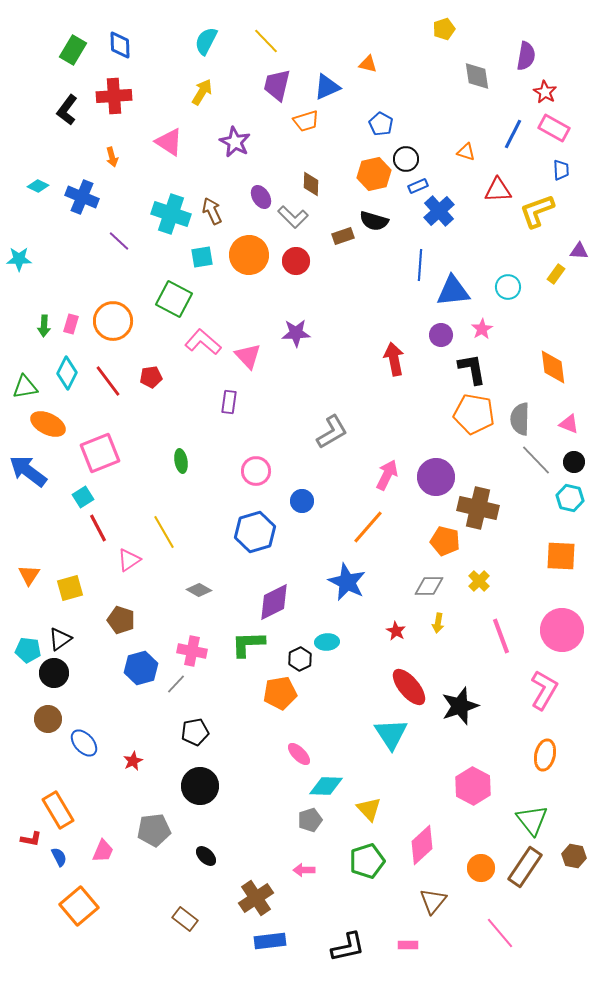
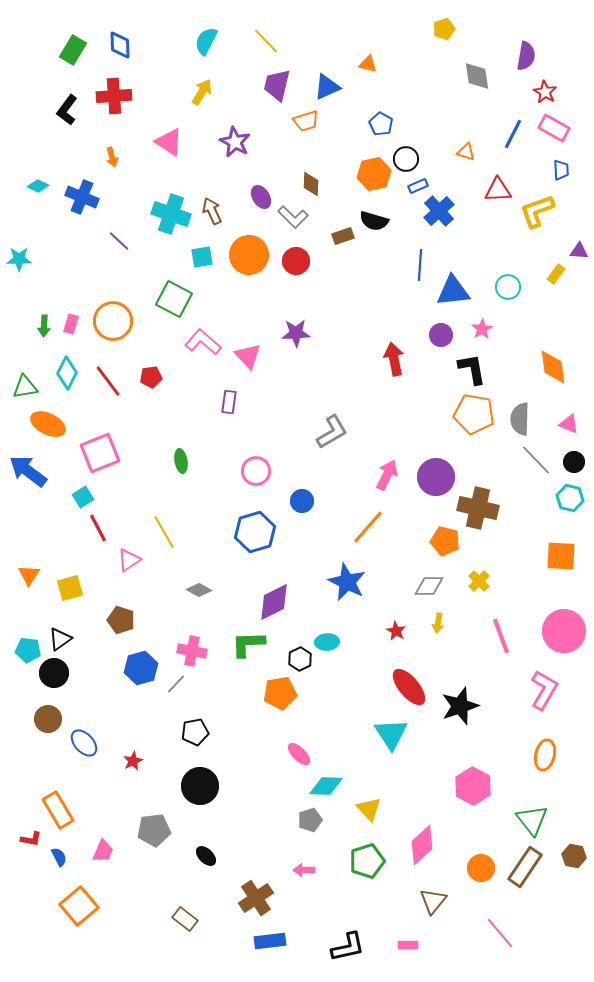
pink circle at (562, 630): moved 2 px right, 1 px down
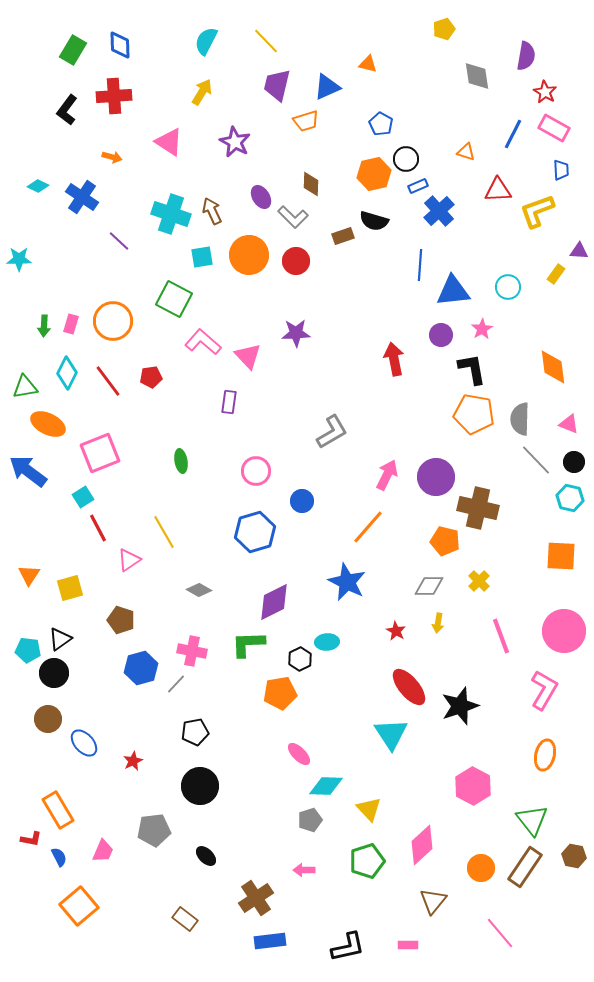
orange arrow at (112, 157): rotated 60 degrees counterclockwise
blue cross at (82, 197): rotated 12 degrees clockwise
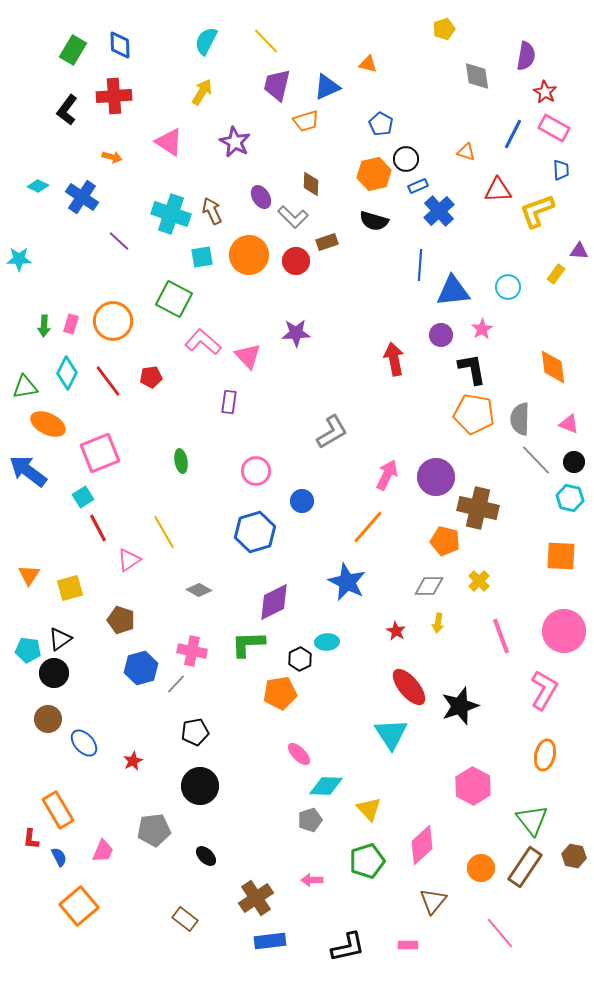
brown rectangle at (343, 236): moved 16 px left, 6 px down
red L-shape at (31, 839): rotated 85 degrees clockwise
pink arrow at (304, 870): moved 8 px right, 10 px down
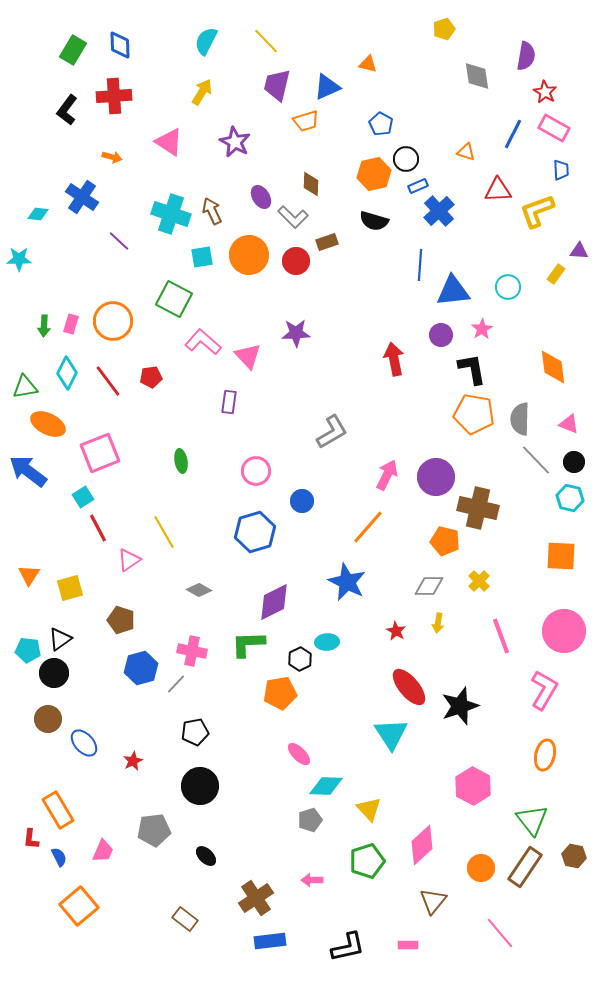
cyan diamond at (38, 186): moved 28 px down; rotated 20 degrees counterclockwise
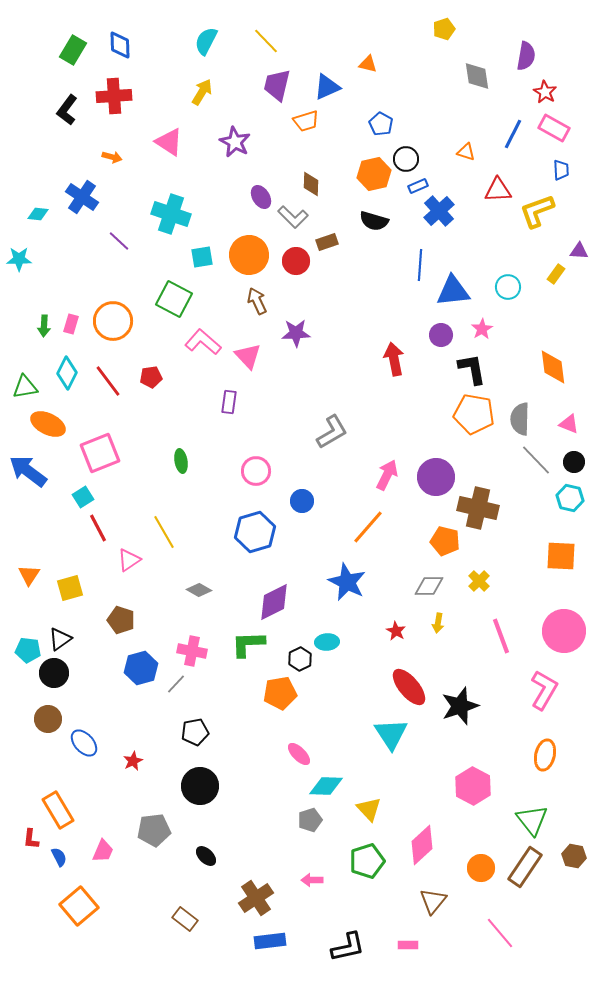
brown arrow at (212, 211): moved 45 px right, 90 px down
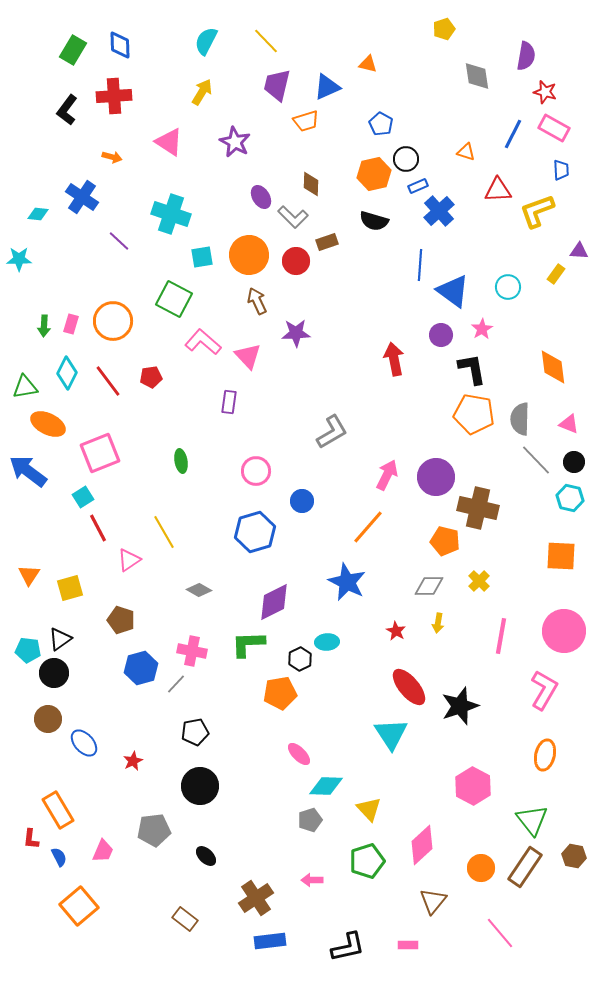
red star at (545, 92): rotated 15 degrees counterclockwise
blue triangle at (453, 291): rotated 42 degrees clockwise
pink line at (501, 636): rotated 30 degrees clockwise
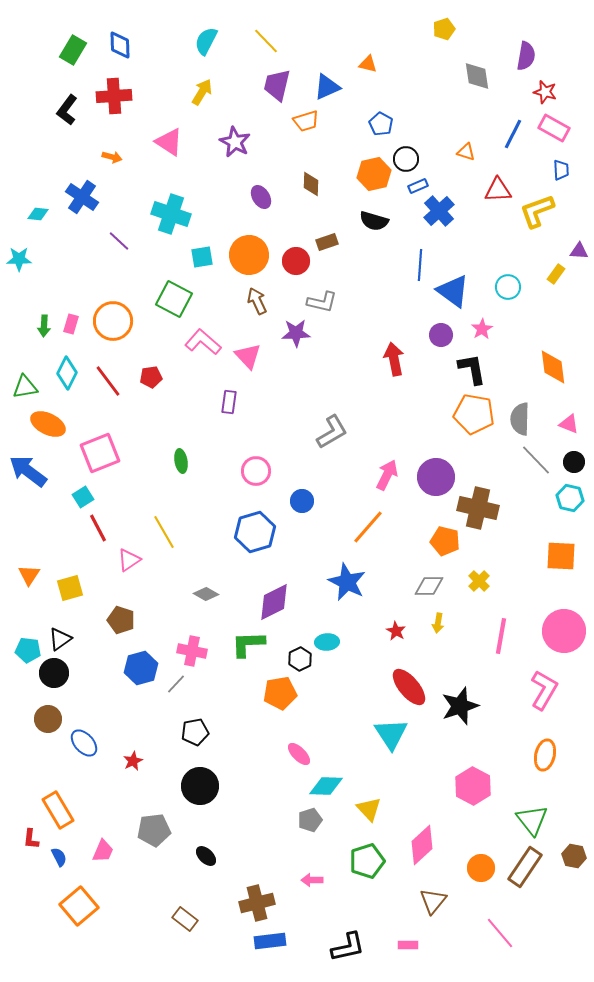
gray L-shape at (293, 217): moved 29 px right, 85 px down; rotated 32 degrees counterclockwise
gray diamond at (199, 590): moved 7 px right, 4 px down
brown cross at (256, 898): moved 1 px right, 5 px down; rotated 20 degrees clockwise
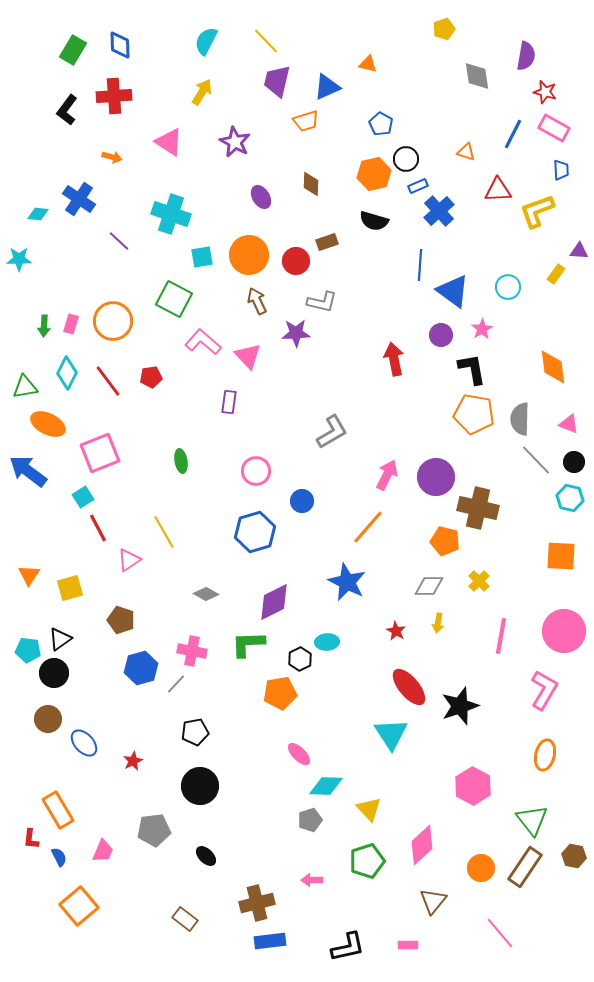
purple trapezoid at (277, 85): moved 4 px up
blue cross at (82, 197): moved 3 px left, 2 px down
